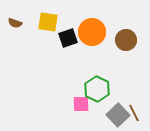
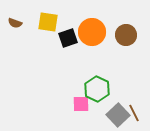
brown circle: moved 5 px up
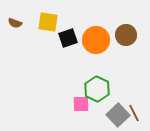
orange circle: moved 4 px right, 8 px down
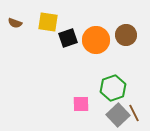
green hexagon: moved 16 px right, 1 px up; rotated 15 degrees clockwise
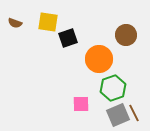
orange circle: moved 3 px right, 19 px down
gray square: rotated 20 degrees clockwise
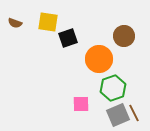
brown circle: moved 2 px left, 1 px down
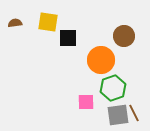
brown semicircle: rotated 152 degrees clockwise
black square: rotated 18 degrees clockwise
orange circle: moved 2 px right, 1 px down
pink square: moved 5 px right, 2 px up
gray square: rotated 15 degrees clockwise
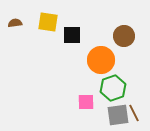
black square: moved 4 px right, 3 px up
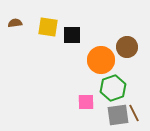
yellow square: moved 5 px down
brown circle: moved 3 px right, 11 px down
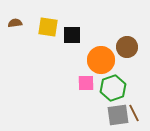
pink square: moved 19 px up
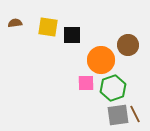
brown circle: moved 1 px right, 2 px up
brown line: moved 1 px right, 1 px down
